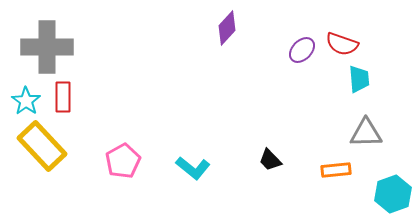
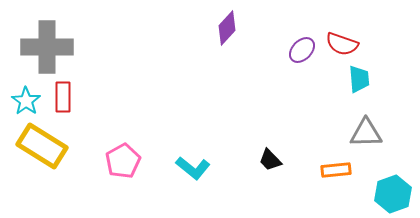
yellow rectangle: rotated 15 degrees counterclockwise
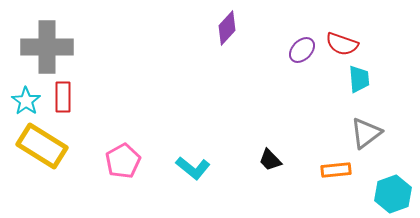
gray triangle: rotated 36 degrees counterclockwise
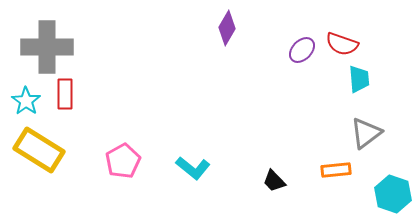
purple diamond: rotated 12 degrees counterclockwise
red rectangle: moved 2 px right, 3 px up
yellow rectangle: moved 3 px left, 4 px down
black trapezoid: moved 4 px right, 21 px down
cyan hexagon: rotated 21 degrees counterclockwise
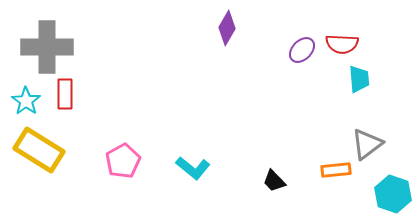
red semicircle: rotated 16 degrees counterclockwise
gray triangle: moved 1 px right, 11 px down
